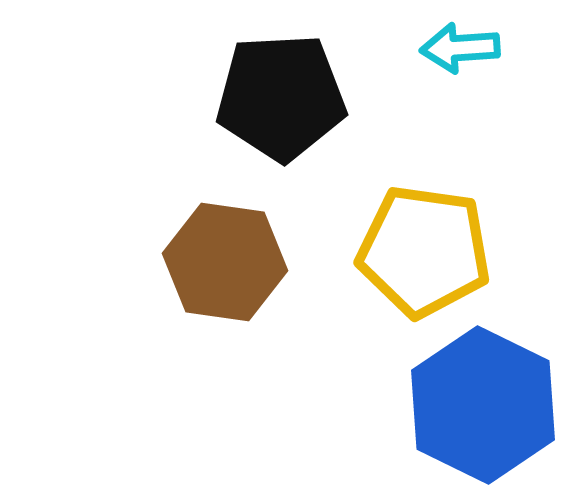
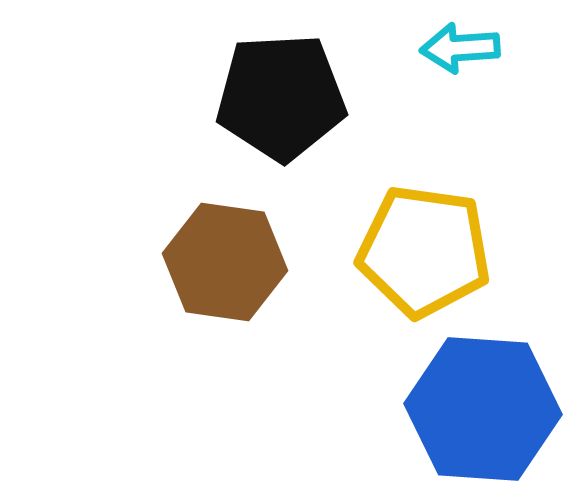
blue hexagon: moved 4 px down; rotated 22 degrees counterclockwise
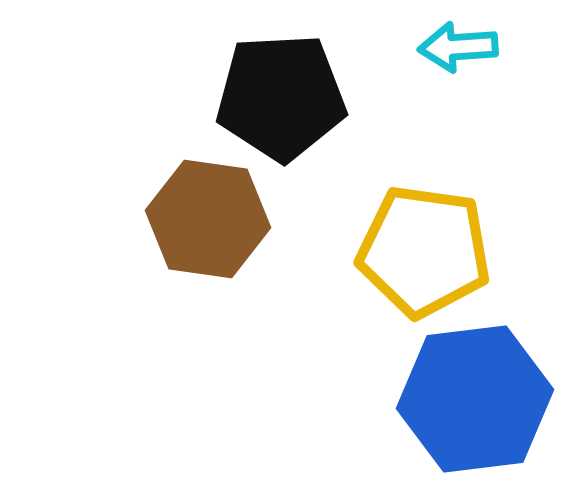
cyan arrow: moved 2 px left, 1 px up
brown hexagon: moved 17 px left, 43 px up
blue hexagon: moved 8 px left, 10 px up; rotated 11 degrees counterclockwise
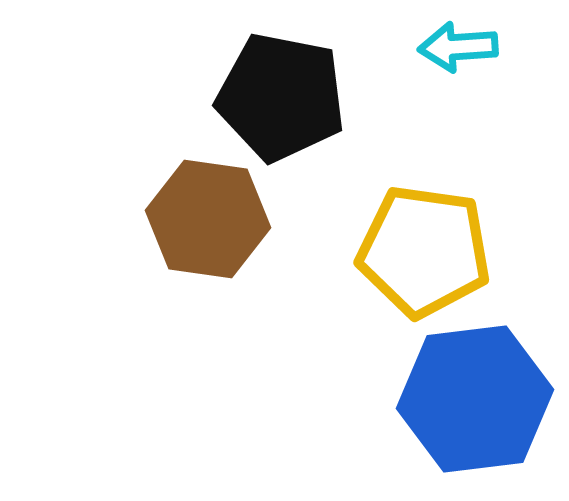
black pentagon: rotated 14 degrees clockwise
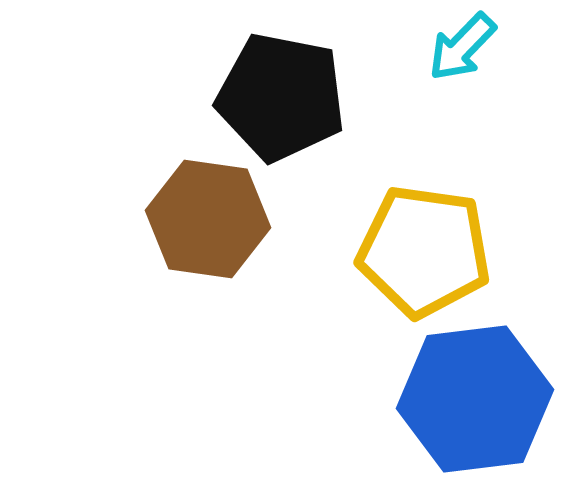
cyan arrow: moved 4 px right; rotated 42 degrees counterclockwise
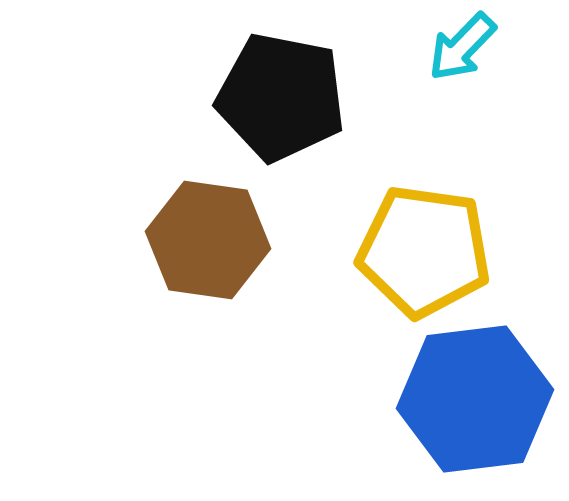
brown hexagon: moved 21 px down
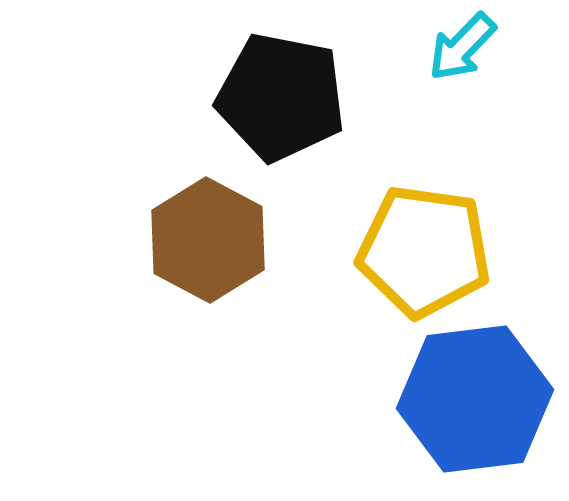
brown hexagon: rotated 20 degrees clockwise
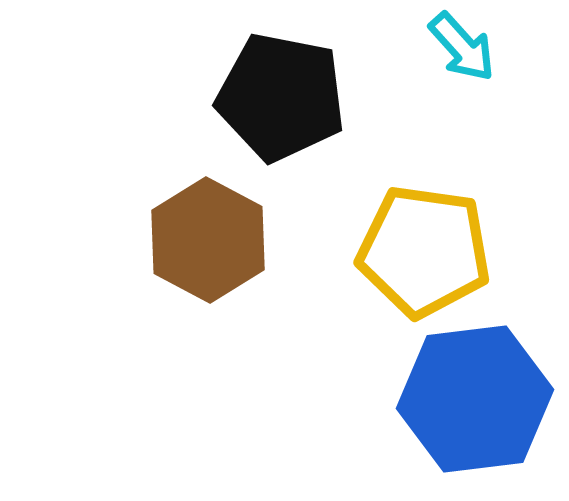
cyan arrow: rotated 86 degrees counterclockwise
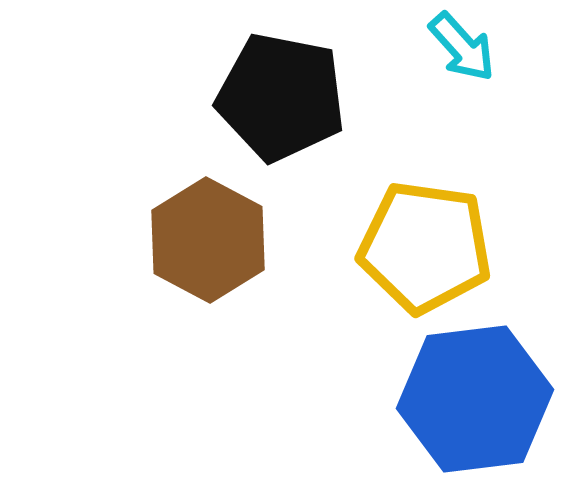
yellow pentagon: moved 1 px right, 4 px up
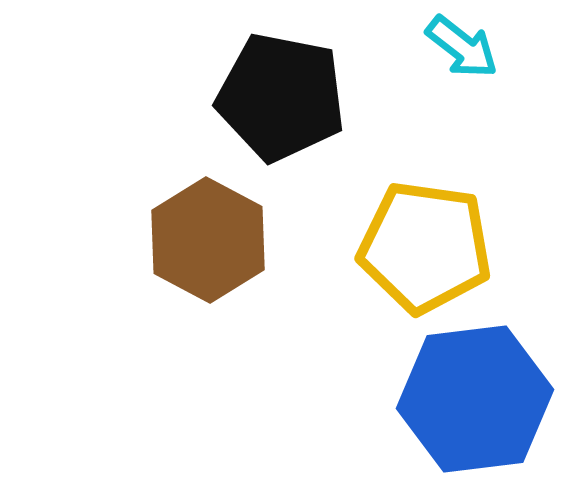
cyan arrow: rotated 10 degrees counterclockwise
